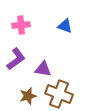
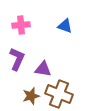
purple L-shape: moved 1 px right; rotated 30 degrees counterclockwise
brown star: moved 3 px right
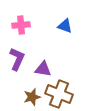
brown star: moved 1 px right, 1 px down
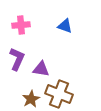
purple triangle: moved 2 px left
brown star: moved 1 px left, 2 px down; rotated 12 degrees counterclockwise
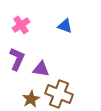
pink cross: rotated 30 degrees counterclockwise
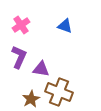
purple L-shape: moved 2 px right, 2 px up
brown cross: moved 2 px up
